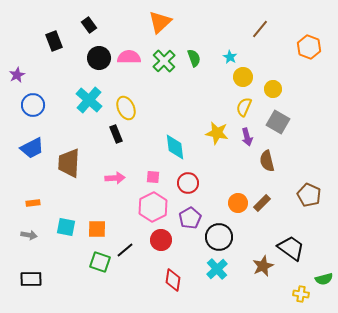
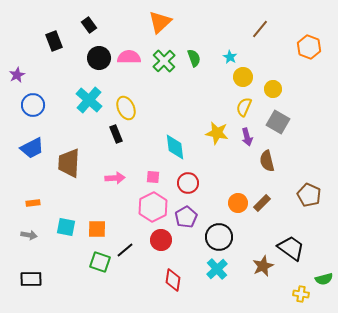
purple pentagon at (190, 218): moved 4 px left, 1 px up
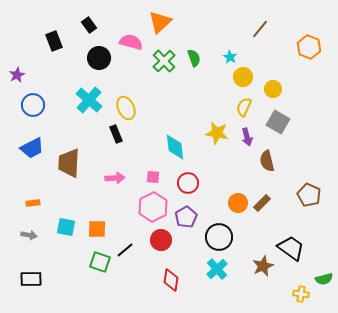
pink semicircle at (129, 57): moved 2 px right, 15 px up; rotated 15 degrees clockwise
red diamond at (173, 280): moved 2 px left
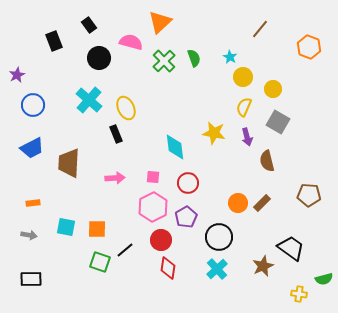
yellow star at (217, 133): moved 3 px left
brown pentagon at (309, 195): rotated 20 degrees counterclockwise
red diamond at (171, 280): moved 3 px left, 12 px up
yellow cross at (301, 294): moved 2 px left
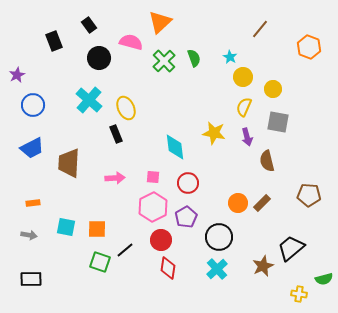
gray square at (278, 122): rotated 20 degrees counterclockwise
black trapezoid at (291, 248): rotated 76 degrees counterclockwise
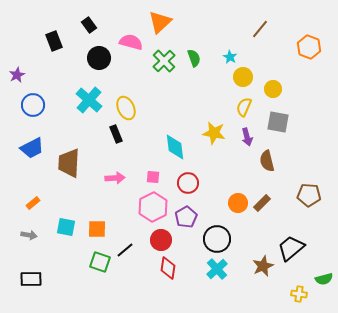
orange rectangle at (33, 203): rotated 32 degrees counterclockwise
black circle at (219, 237): moved 2 px left, 2 px down
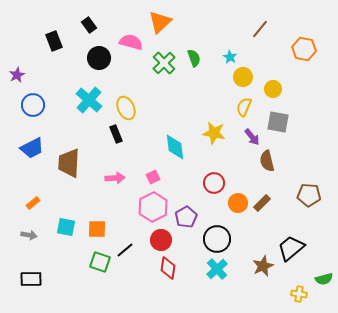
orange hexagon at (309, 47): moved 5 px left, 2 px down; rotated 10 degrees counterclockwise
green cross at (164, 61): moved 2 px down
purple arrow at (247, 137): moved 5 px right; rotated 24 degrees counterclockwise
pink square at (153, 177): rotated 32 degrees counterclockwise
red circle at (188, 183): moved 26 px right
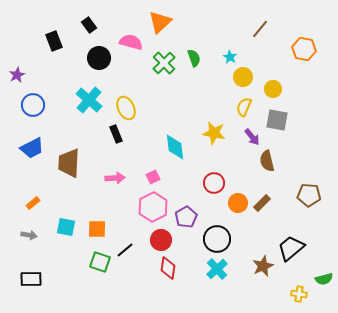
gray square at (278, 122): moved 1 px left, 2 px up
